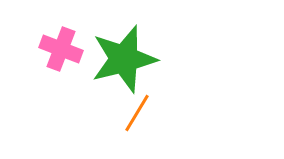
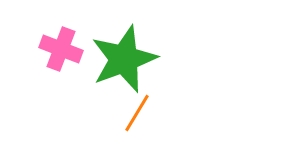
green star: rotated 6 degrees counterclockwise
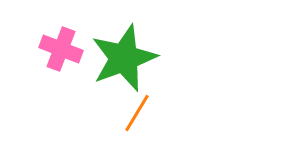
green star: moved 1 px up
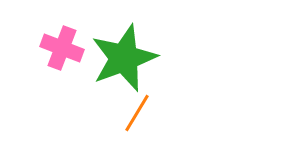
pink cross: moved 1 px right, 1 px up
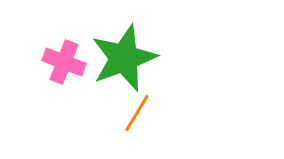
pink cross: moved 2 px right, 14 px down
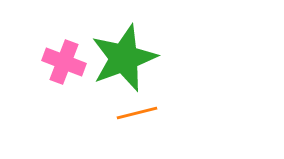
orange line: rotated 45 degrees clockwise
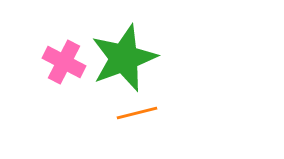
pink cross: rotated 6 degrees clockwise
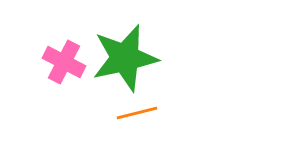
green star: moved 1 px right; rotated 8 degrees clockwise
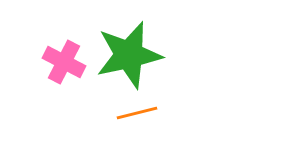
green star: moved 4 px right, 3 px up
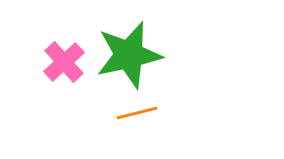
pink cross: rotated 21 degrees clockwise
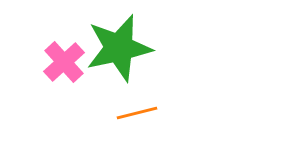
green star: moved 10 px left, 7 px up
